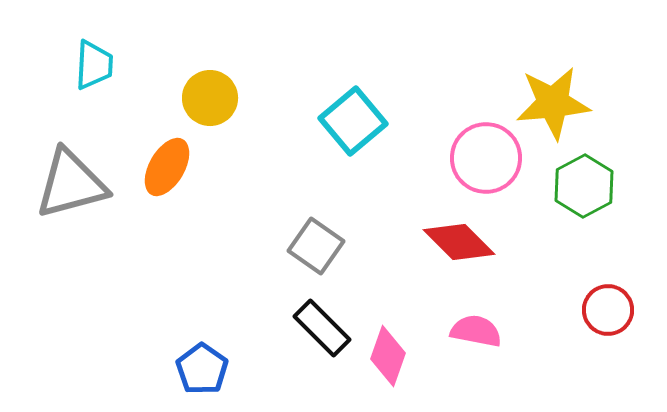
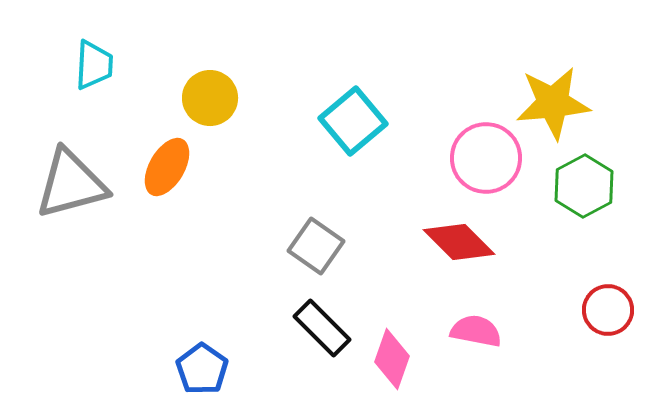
pink diamond: moved 4 px right, 3 px down
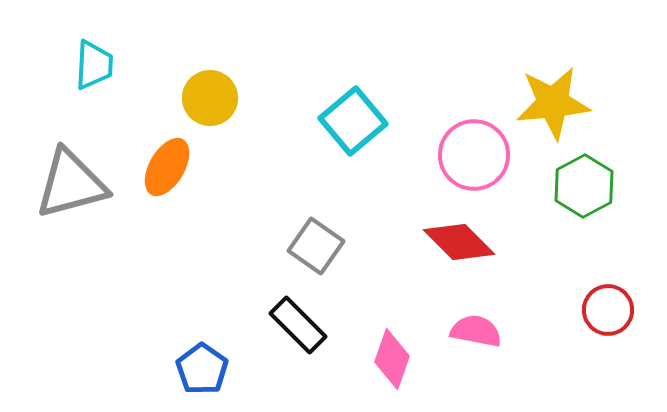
pink circle: moved 12 px left, 3 px up
black rectangle: moved 24 px left, 3 px up
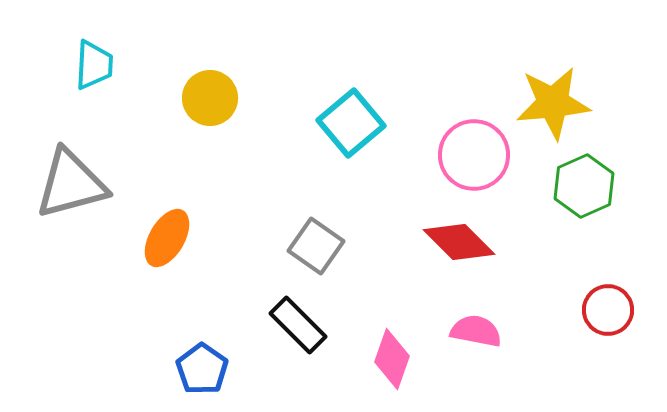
cyan square: moved 2 px left, 2 px down
orange ellipse: moved 71 px down
green hexagon: rotated 4 degrees clockwise
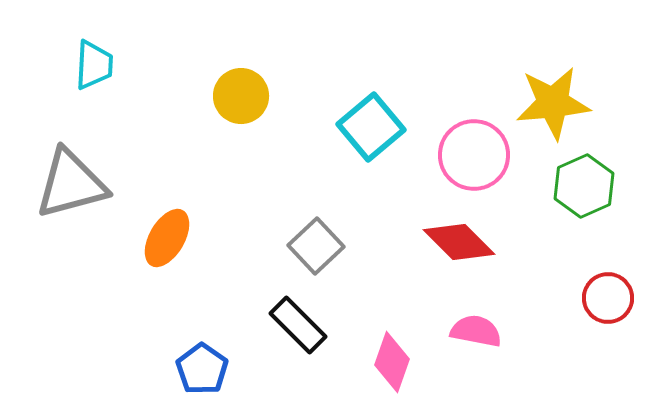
yellow circle: moved 31 px right, 2 px up
cyan square: moved 20 px right, 4 px down
gray square: rotated 12 degrees clockwise
red circle: moved 12 px up
pink diamond: moved 3 px down
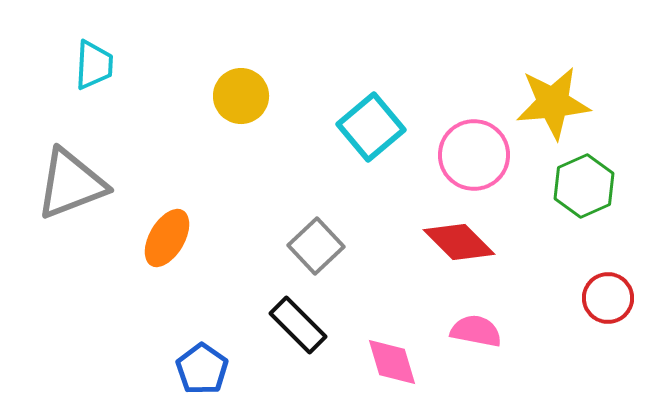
gray triangle: rotated 6 degrees counterclockwise
pink diamond: rotated 36 degrees counterclockwise
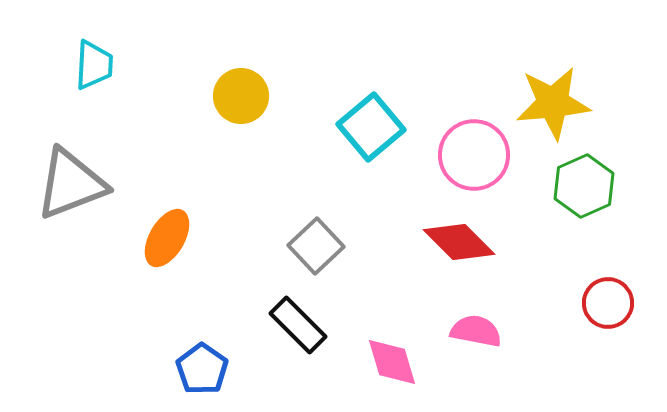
red circle: moved 5 px down
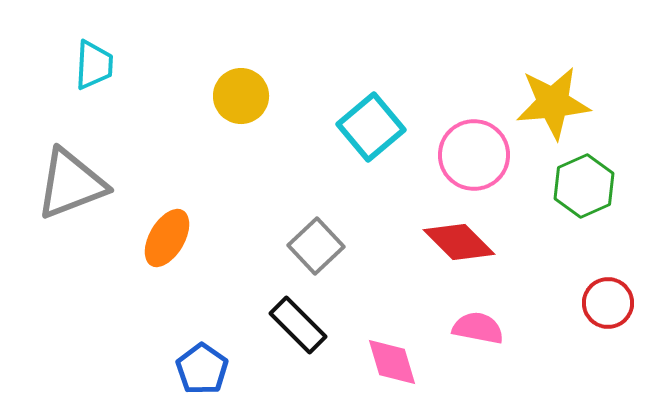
pink semicircle: moved 2 px right, 3 px up
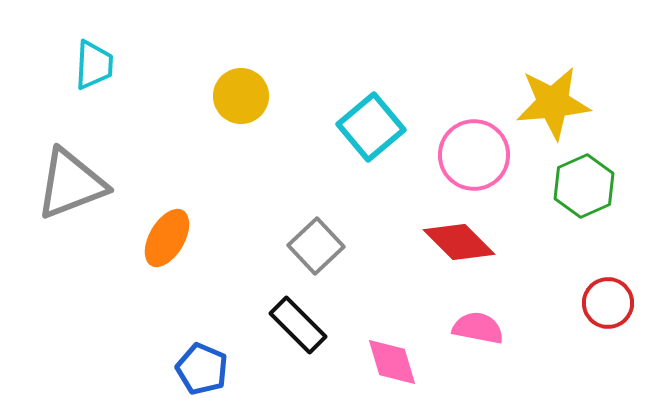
blue pentagon: rotated 12 degrees counterclockwise
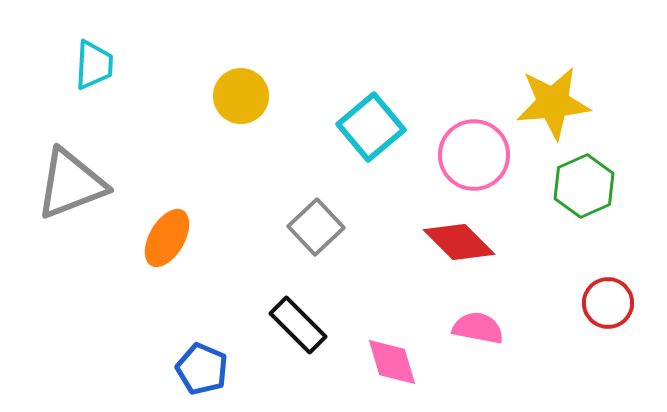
gray square: moved 19 px up
